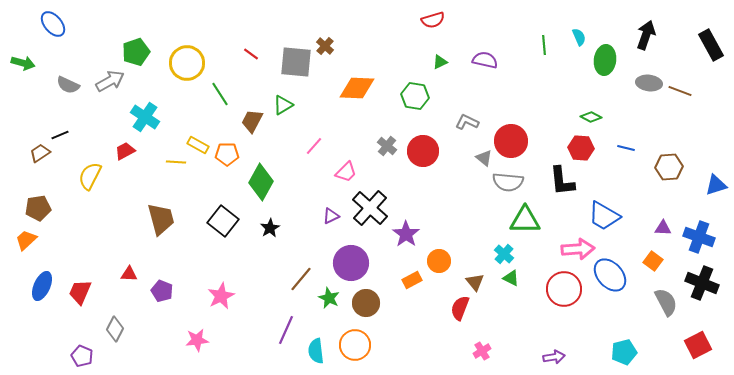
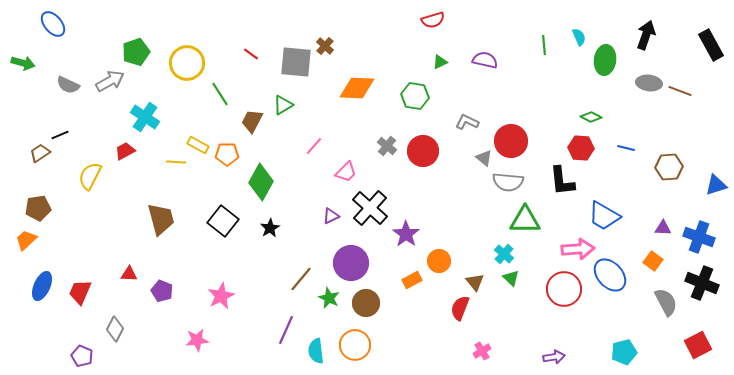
green triangle at (511, 278): rotated 18 degrees clockwise
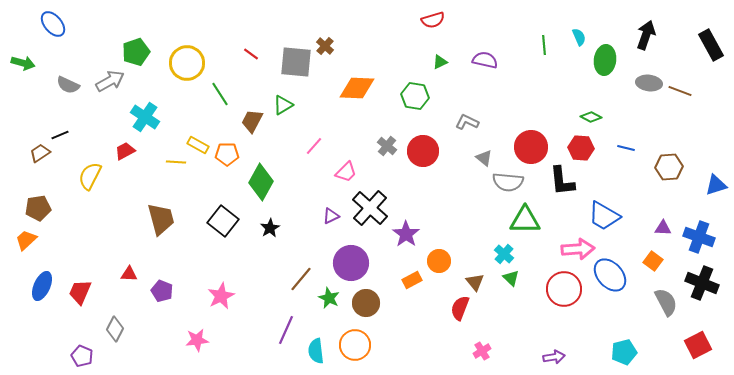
red circle at (511, 141): moved 20 px right, 6 px down
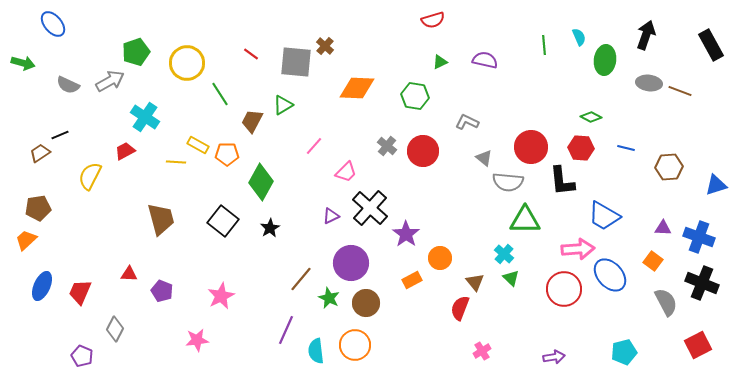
orange circle at (439, 261): moved 1 px right, 3 px up
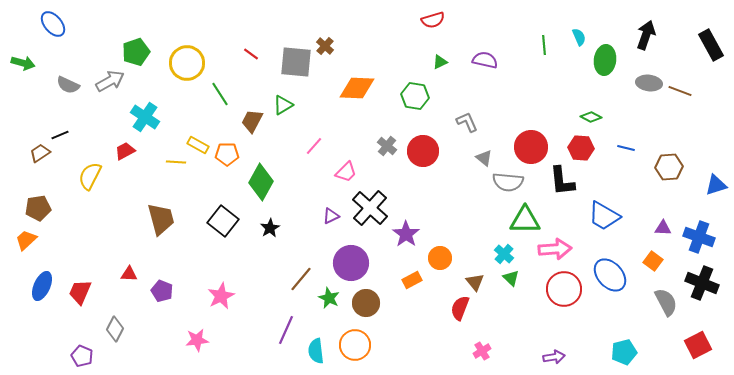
gray L-shape at (467, 122): rotated 40 degrees clockwise
pink arrow at (578, 249): moved 23 px left
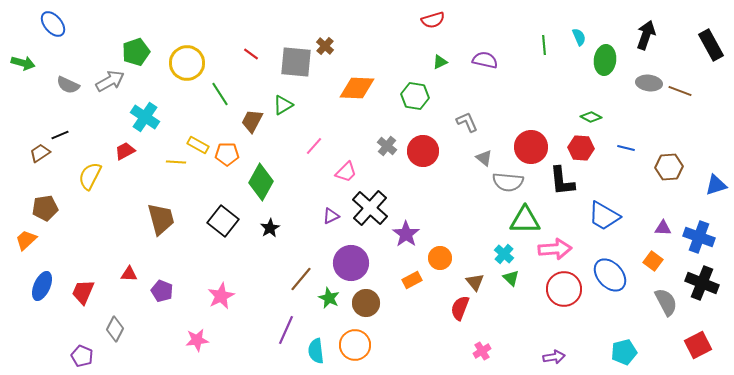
brown pentagon at (38, 208): moved 7 px right
red trapezoid at (80, 292): moved 3 px right
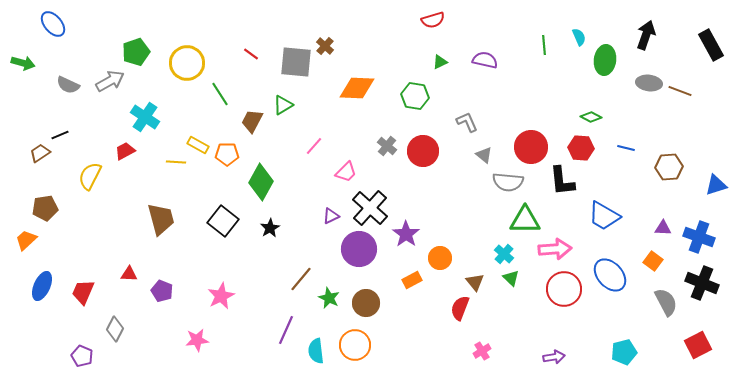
gray triangle at (484, 158): moved 3 px up
purple circle at (351, 263): moved 8 px right, 14 px up
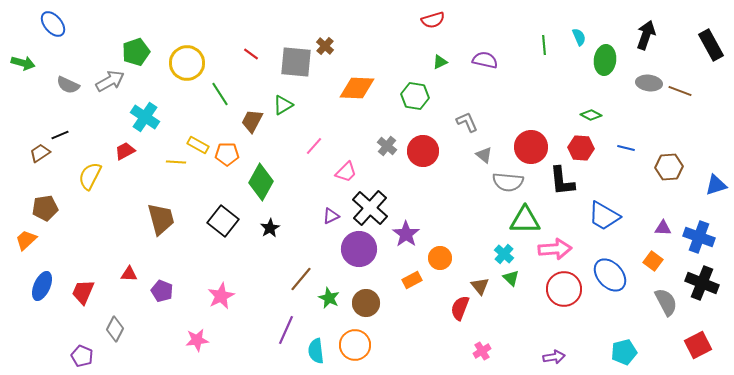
green diamond at (591, 117): moved 2 px up
brown triangle at (475, 282): moved 5 px right, 4 px down
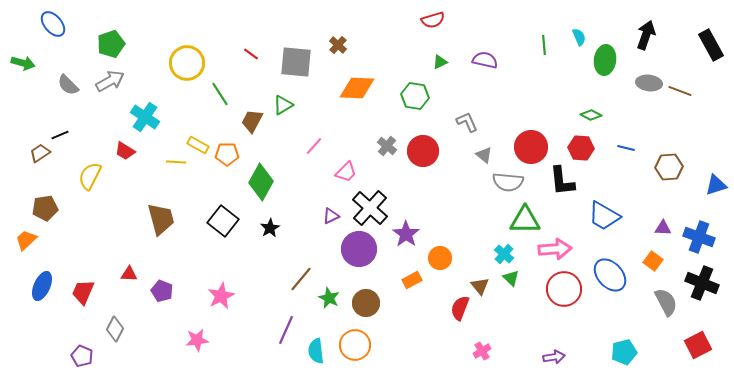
brown cross at (325, 46): moved 13 px right, 1 px up
green pentagon at (136, 52): moved 25 px left, 8 px up
gray semicircle at (68, 85): rotated 20 degrees clockwise
red trapezoid at (125, 151): rotated 120 degrees counterclockwise
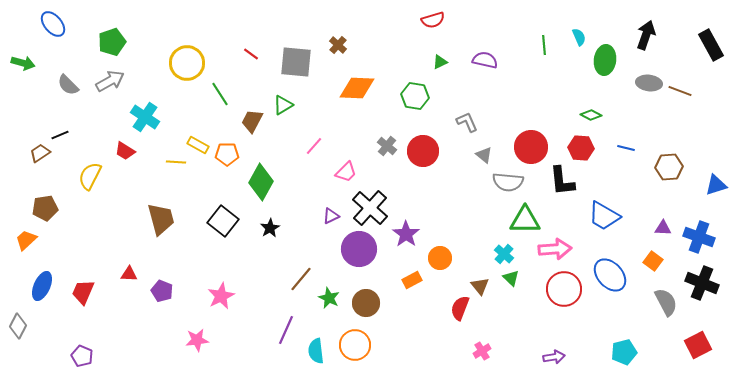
green pentagon at (111, 44): moved 1 px right, 2 px up
gray diamond at (115, 329): moved 97 px left, 3 px up
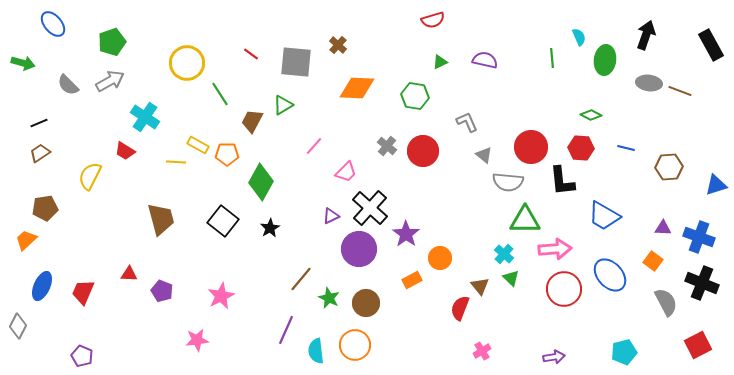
green line at (544, 45): moved 8 px right, 13 px down
black line at (60, 135): moved 21 px left, 12 px up
